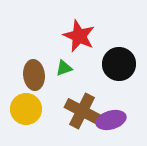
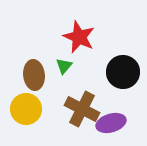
red star: moved 1 px down
black circle: moved 4 px right, 8 px down
green triangle: moved 2 px up; rotated 30 degrees counterclockwise
brown cross: moved 2 px up
purple ellipse: moved 3 px down
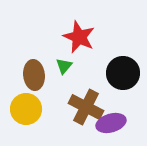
black circle: moved 1 px down
brown cross: moved 4 px right, 2 px up
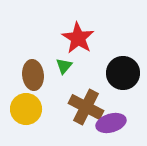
red star: moved 1 px left, 1 px down; rotated 8 degrees clockwise
brown ellipse: moved 1 px left
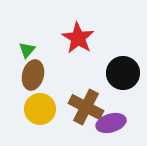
green triangle: moved 37 px left, 16 px up
brown ellipse: rotated 20 degrees clockwise
yellow circle: moved 14 px right
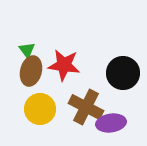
red star: moved 14 px left, 27 px down; rotated 24 degrees counterclockwise
green triangle: rotated 18 degrees counterclockwise
brown ellipse: moved 2 px left, 4 px up
purple ellipse: rotated 8 degrees clockwise
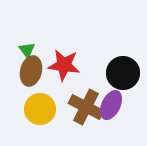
purple ellipse: moved 18 px up; rotated 56 degrees counterclockwise
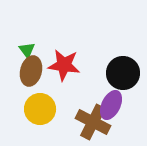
brown cross: moved 7 px right, 15 px down
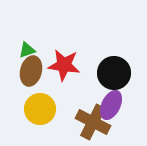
green triangle: rotated 48 degrees clockwise
black circle: moved 9 px left
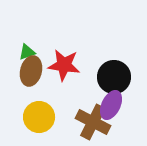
green triangle: moved 2 px down
black circle: moved 4 px down
yellow circle: moved 1 px left, 8 px down
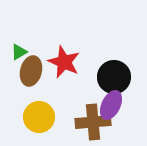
green triangle: moved 8 px left; rotated 12 degrees counterclockwise
red star: moved 3 px up; rotated 16 degrees clockwise
brown cross: rotated 32 degrees counterclockwise
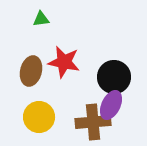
green triangle: moved 22 px right, 33 px up; rotated 24 degrees clockwise
red star: rotated 12 degrees counterclockwise
